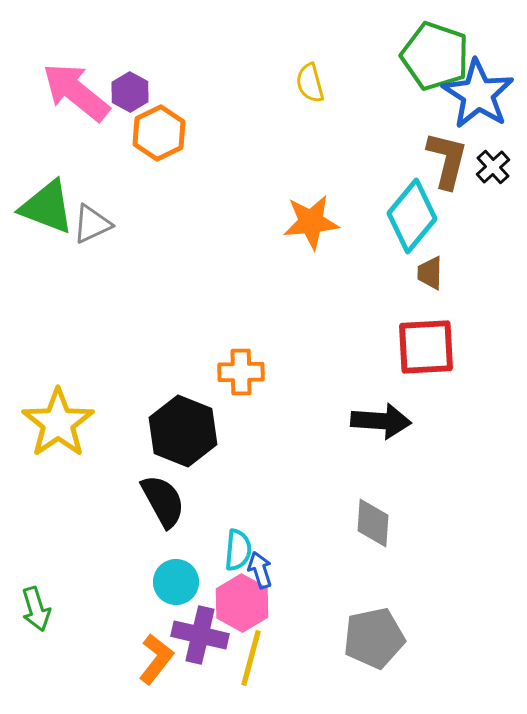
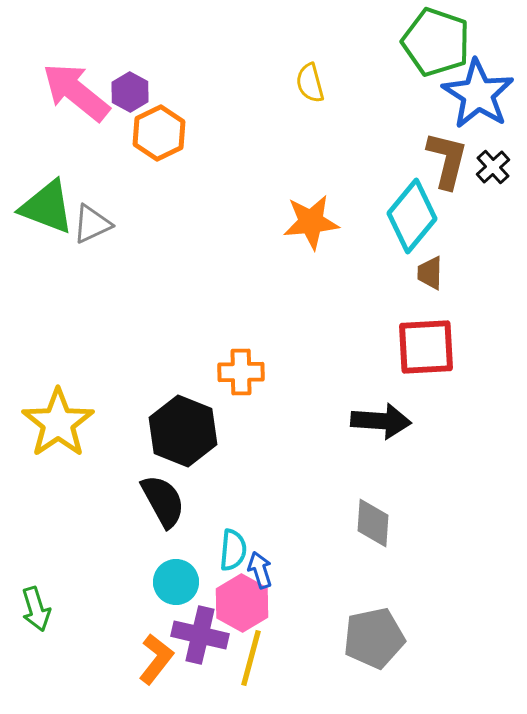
green pentagon: moved 1 px right, 14 px up
cyan semicircle: moved 5 px left
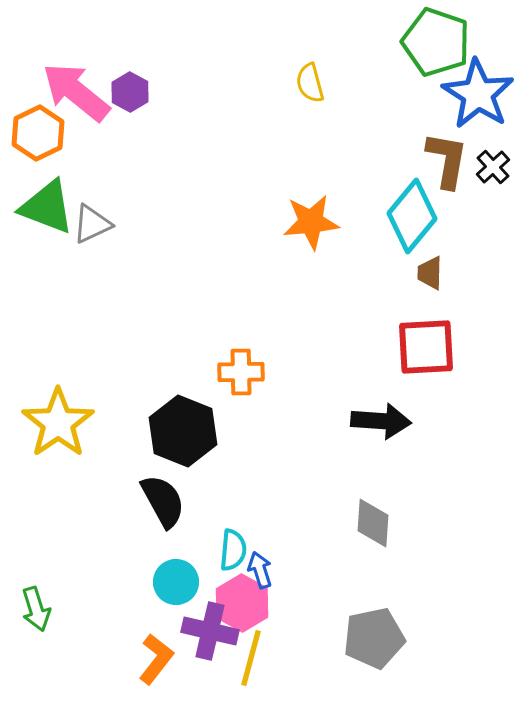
orange hexagon: moved 121 px left
brown L-shape: rotated 4 degrees counterclockwise
purple cross: moved 10 px right, 4 px up
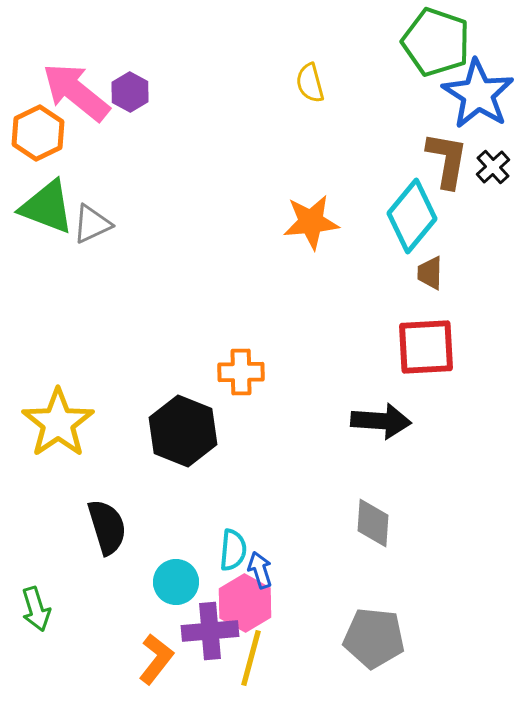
black semicircle: moved 56 px left, 26 px down; rotated 12 degrees clockwise
pink hexagon: moved 3 px right
purple cross: rotated 18 degrees counterclockwise
gray pentagon: rotated 18 degrees clockwise
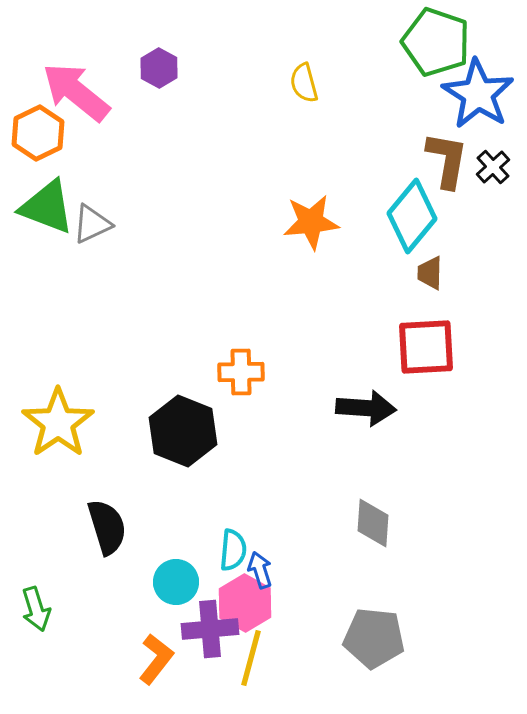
yellow semicircle: moved 6 px left
purple hexagon: moved 29 px right, 24 px up
black arrow: moved 15 px left, 13 px up
purple cross: moved 2 px up
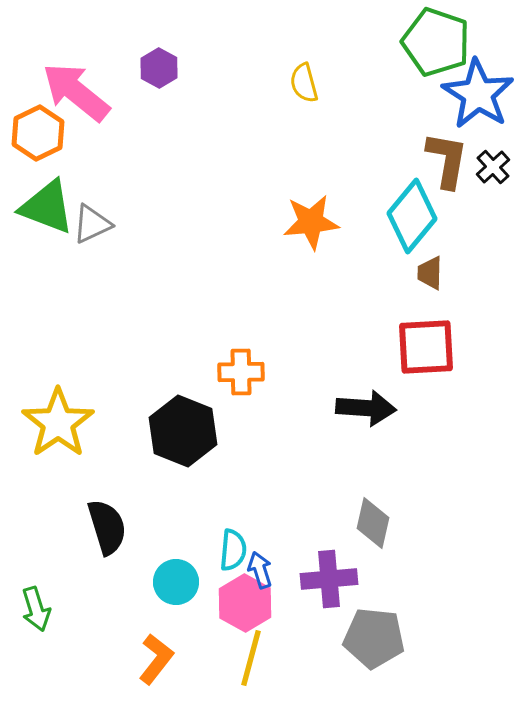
gray diamond: rotated 9 degrees clockwise
purple cross: moved 119 px right, 50 px up
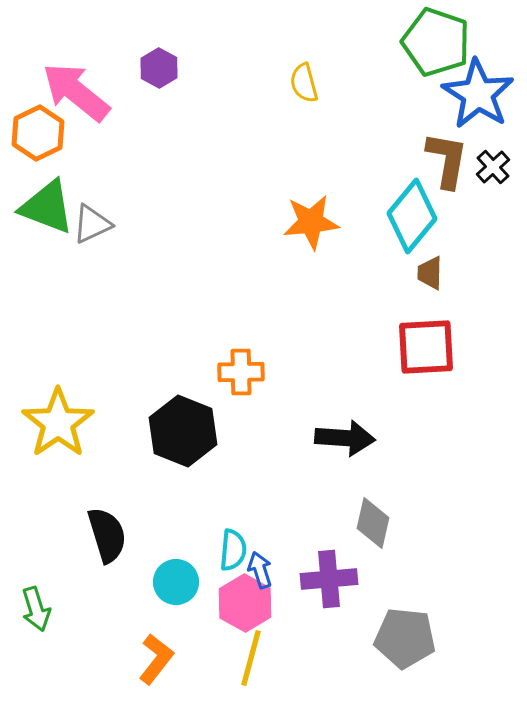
black arrow: moved 21 px left, 30 px down
black semicircle: moved 8 px down
gray pentagon: moved 31 px right
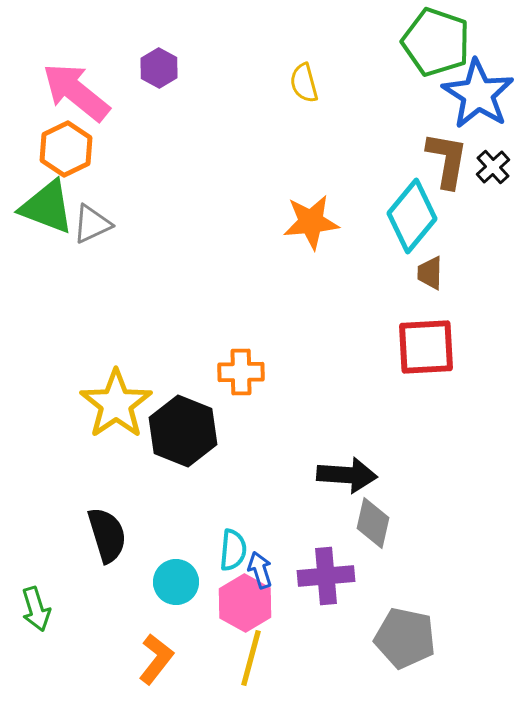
orange hexagon: moved 28 px right, 16 px down
yellow star: moved 58 px right, 19 px up
black arrow: moved 2 px right, 37 px down
purple cross: moved 3 px left, 3 px up
gray pentagon: rotated 6 degrees clockwise
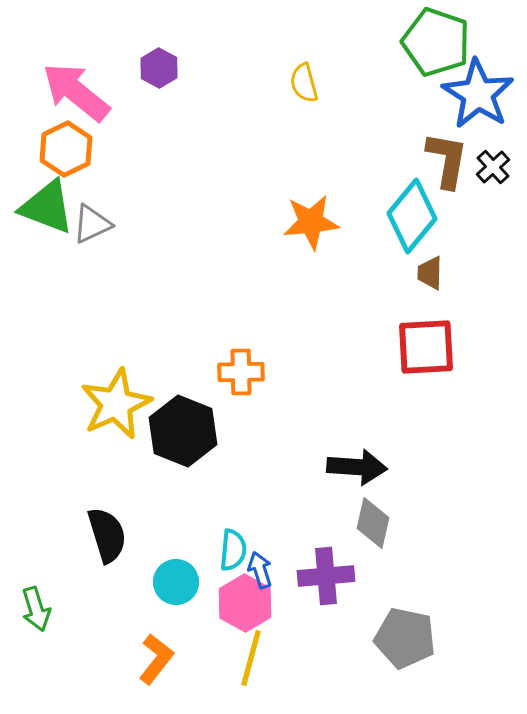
yellow star: rotated 10 degrees clockwise
black arrow: moved 10 px right, 8 px up
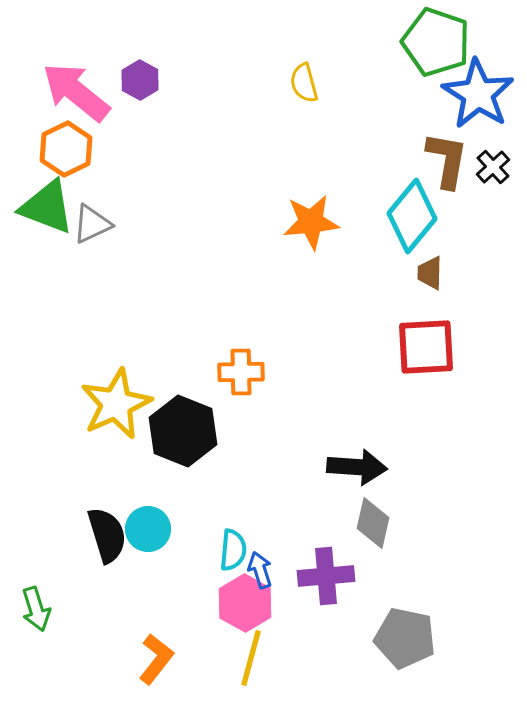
purple hexagon: moved 19 px left, 12 px down
cyan circle: moved 28 px left, 53 px up
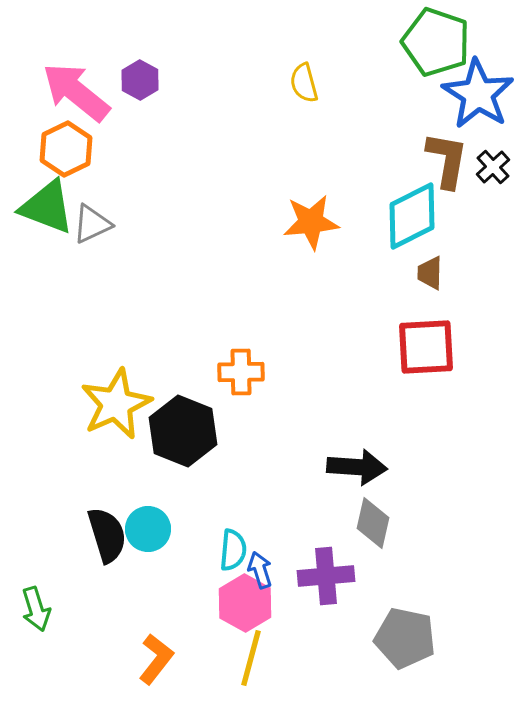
cyan diamond: rotated 24 degrees clockwise
